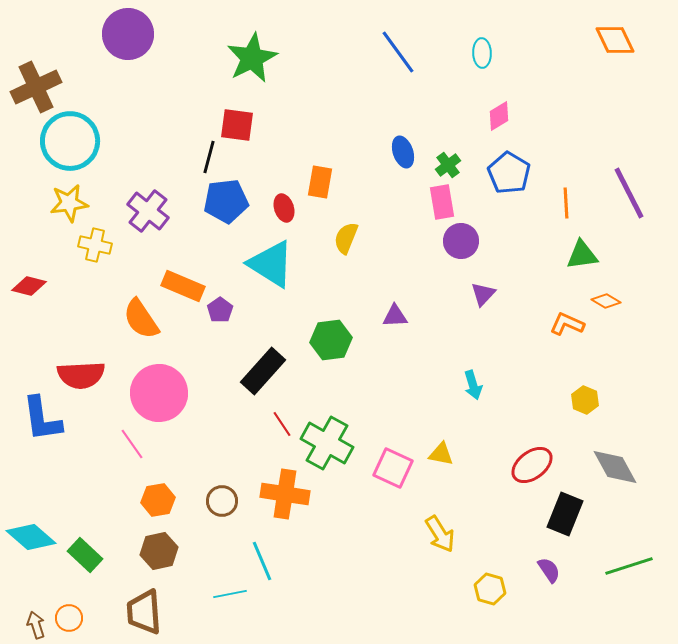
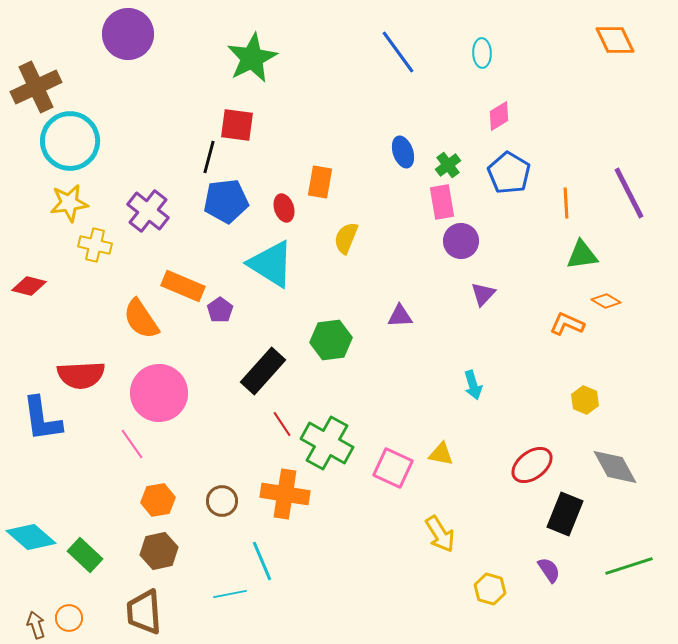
purple triangle at (395, 316): moved 5 px right
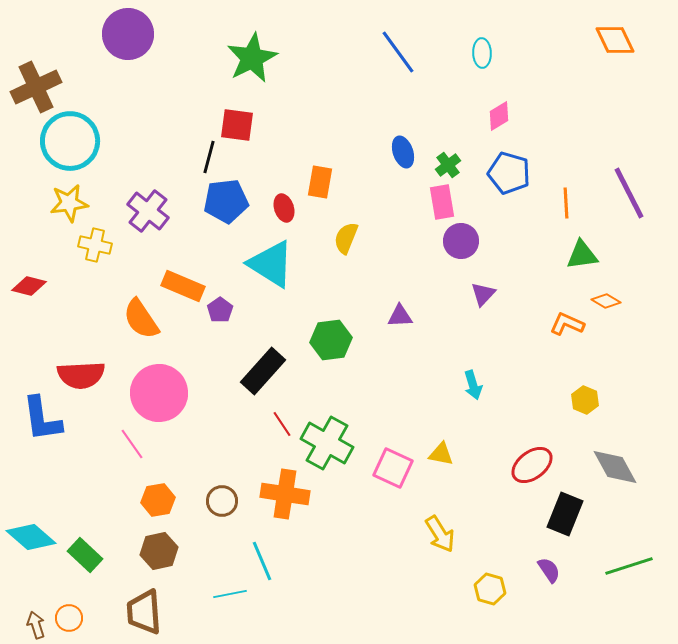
blue pentagon at (509, 173): rotated 15 degrees counterclockwise
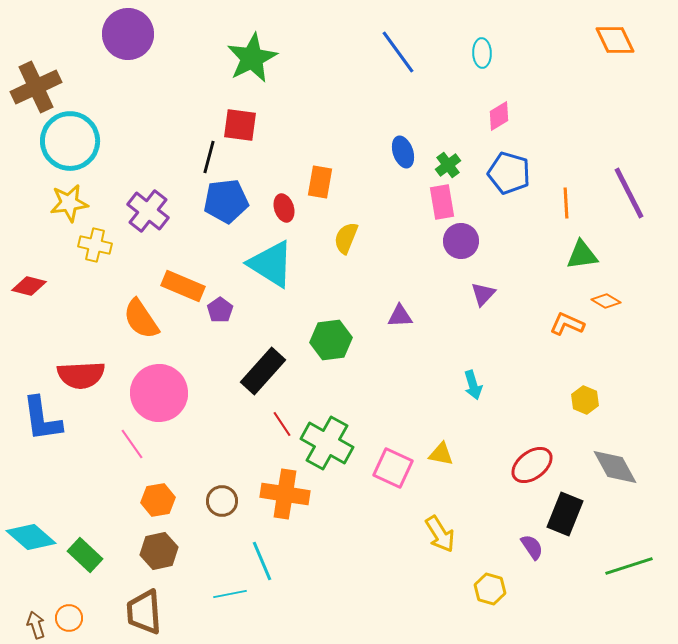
red square at (237, 125): moved 3 px right
purple semicircle at (549, 570): moved 17 px left, 23 px up
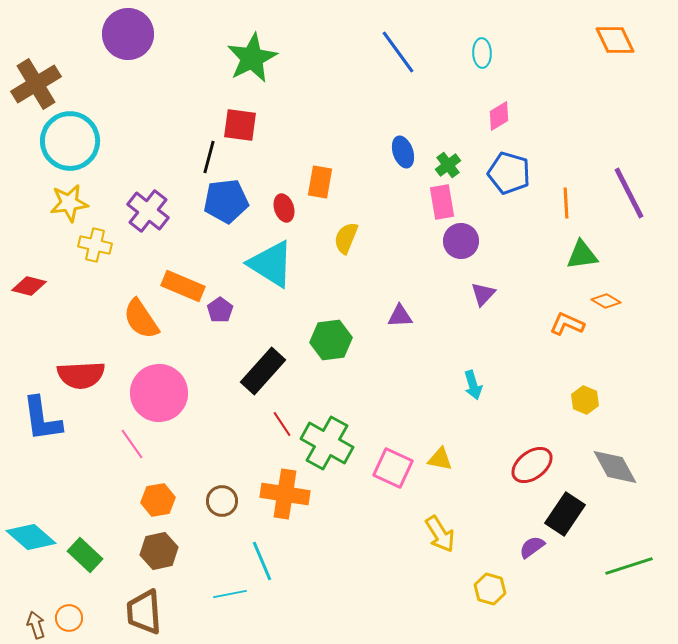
brown cross at (36, 87): moved 3 px up; rotated 6 degrees counterclockwise
yellow triangle at (441, 454): moved 1 px left, 5 px down
black rectangle at (565, 514): rotated 12 degrees clockwise
purple semicircle at (532, 547): rotated 92 degrees counterclockwise
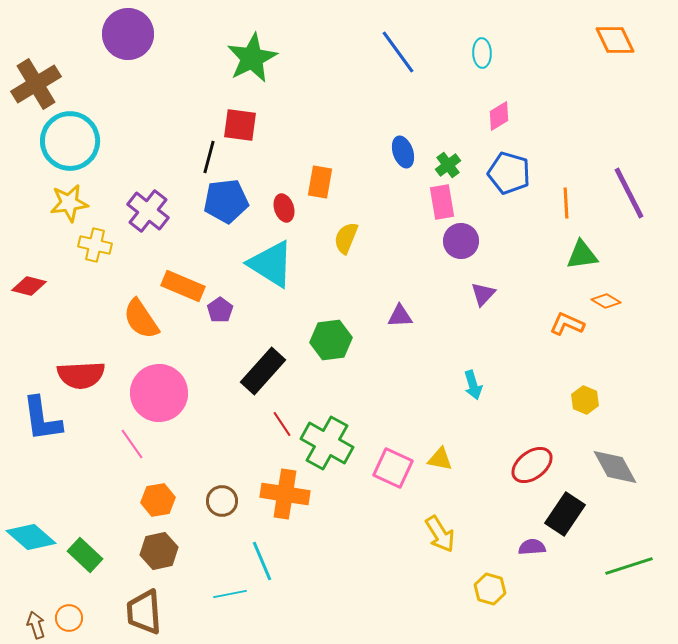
purple semicircle at (532, 547): rotated 32 degrees clockwise
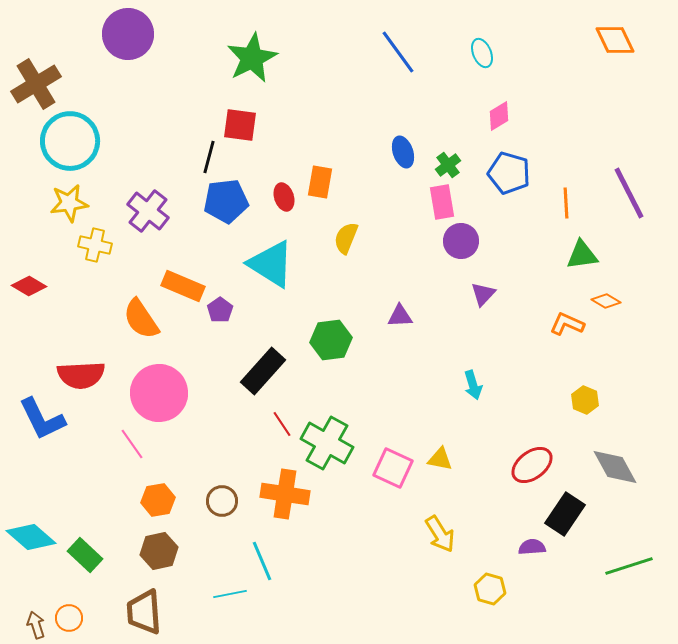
cyan ellipse at (482, 53): rotated 20 degrees counterclockwise
red ellipse at (284, 208): moved 11 px up
red diamond at (29, 286): rotated 16 degrees clockwise
blue L-shape at (42, 419): rotated 18 degrees counterclockwise
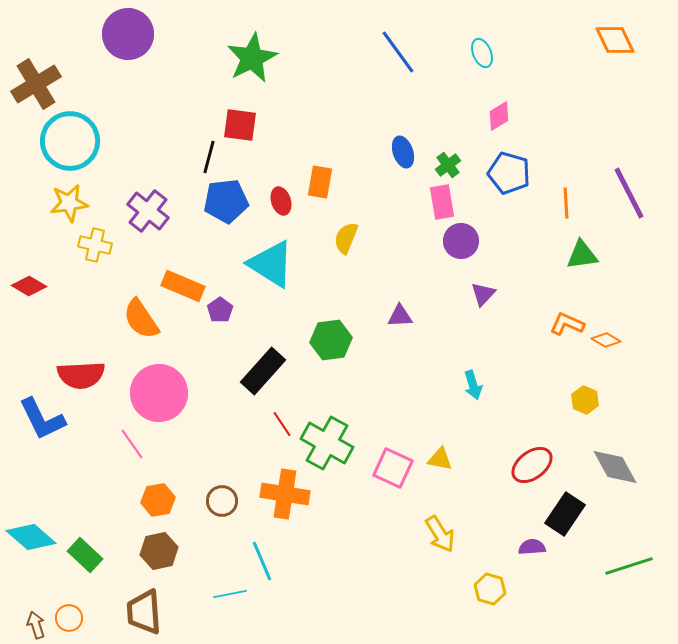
red ellipse at (284, 197): moved 3 px left, 4 px down
orange diamond at (606, 301): moved 39 px down
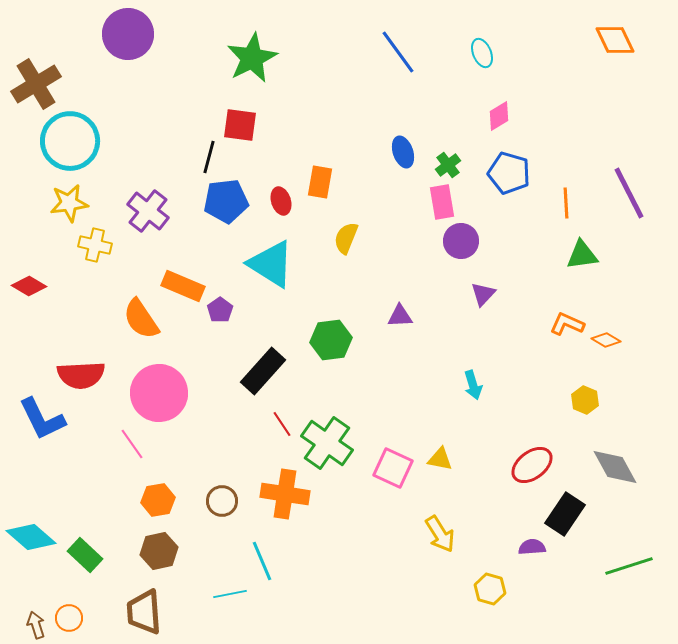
green cross at (327, 443): rotated 6 degrees clockwise
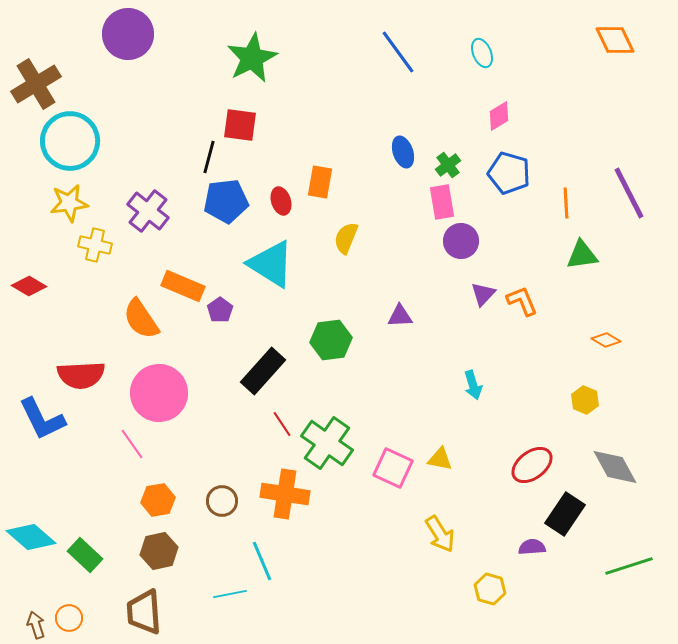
orange L-shape at (567, 324): moved 45 px left, 23 px up; rotated 44 degrees clockwise
